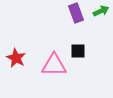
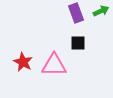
black square: moved 8 px up
red star: moved 7 px right, 4 px down
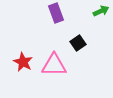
purple rectangle: moved 20 px left
black square: rotated 35 degrees counterclockwise
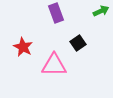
red star: moved 15 px up
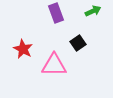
green arrow: moved 8 px left
red star: moved 2 px down
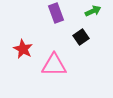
black square: moved 3 px right, 6 px up
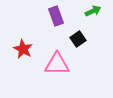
purple rectangle: moved 3 px down
black square: moved 3 px left, 2 px down
pink triangle: moved 3 px right, 1 px up
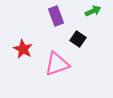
black square: rotated 21 degrees counterclockwise
pink triangle: rotated 20 degrees counterclockwise
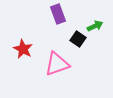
green arrow: moved 2 px right, 15 px down
purple rectangle: moved 2 px right, 2 px up
